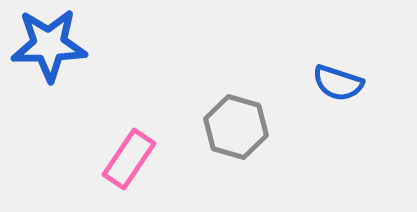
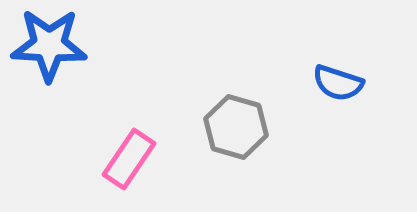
blue star: rotated 4 degrees clockwise
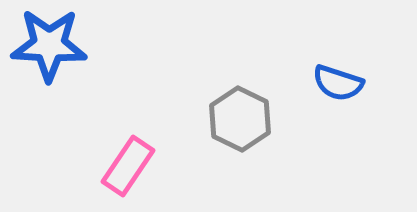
gray hexagon: moved 4 px right, 8 px up; rotated 10 degrees clockwise
pink rectangle: moved 1 px left, 7 px down
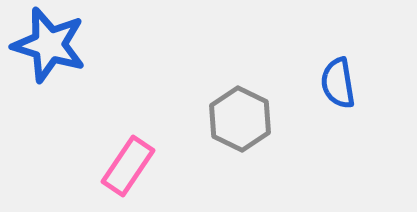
blue star: rotated 14 degrees clockwise
blue semicircle: rotated 63 degrees clockwise
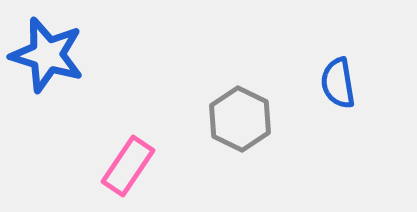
blue star: moved 2 px left, 10 px down
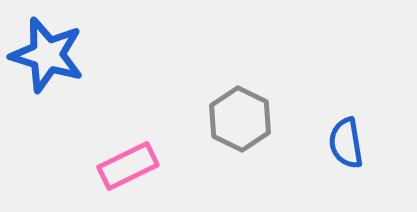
blue semicircle: moved 8 px right, 60 px down
pink rectangle: rotated 30 degrees clockwise
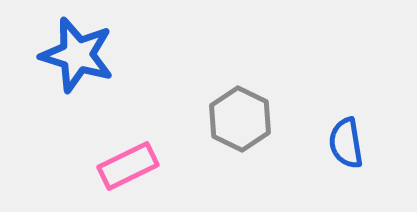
blue star: moved 30 px right
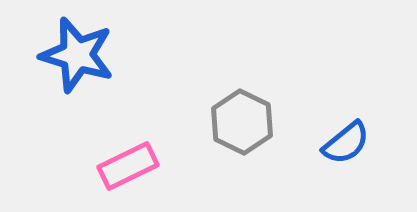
gray hexagon: moved 2 px right, 3 px down
blue semicircle: rotated 120 degrees counterclockwise
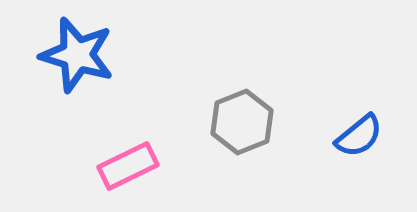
gray hexagon: rotated 12 degrees clockwise
blue semicircle: moved 13 px right, 7 px up
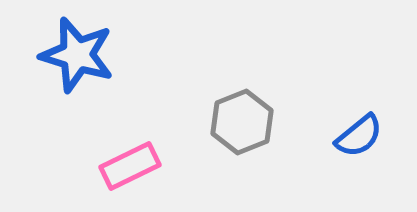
pink rectangle: moved 2 px right
